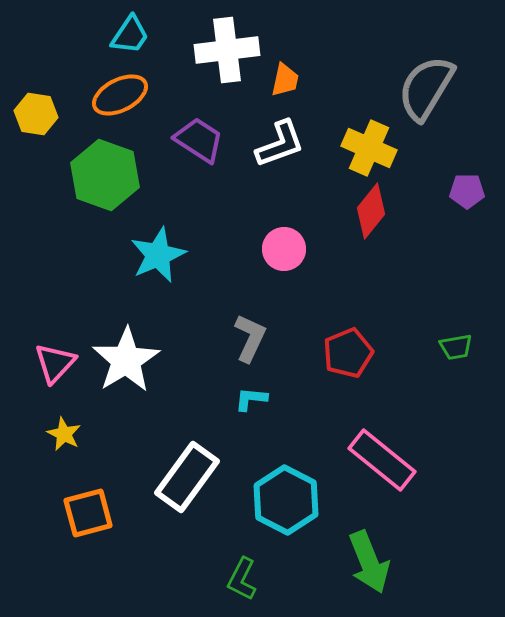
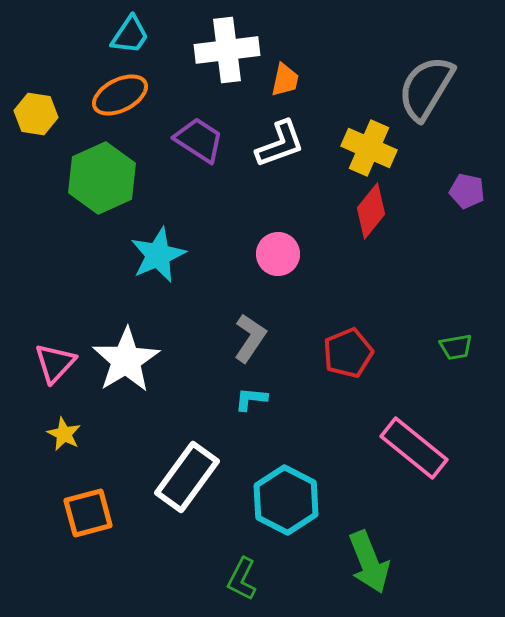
green hexagon: moved 3 px left, 3 px down; rotated 16 degrees clockwise
purple pentagon: rotated 12 degrees clockwise
pink circle: moved 6 px left, 5 px down
gray L-shape: rotated 9 degrees clockwise
pink rectangle: moved 32 px right, 12 px up
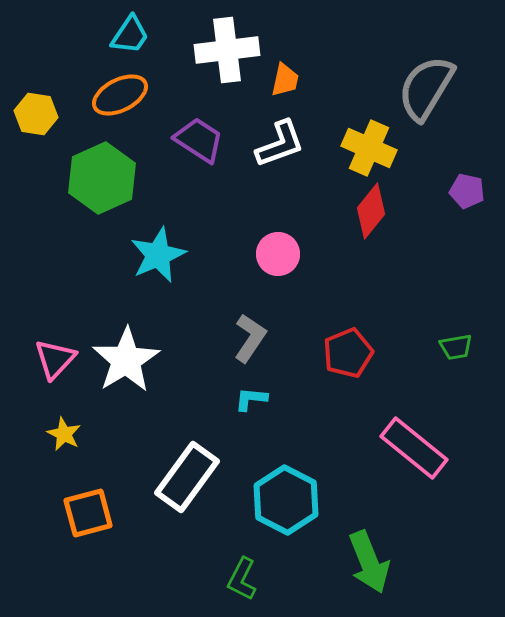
pink triangle: moved 4 px up
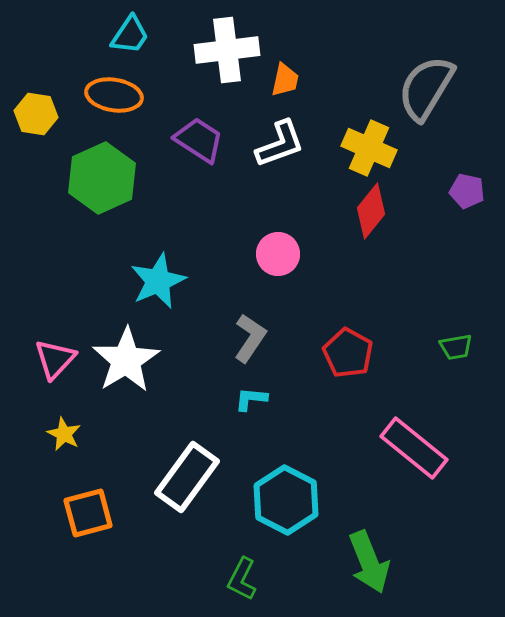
orange ellipse: moved 6 px left; rotated 36 degrees clockwise
cyan star: moved 26 px down
red pentagon: rotated 21 degrees counterclockwise
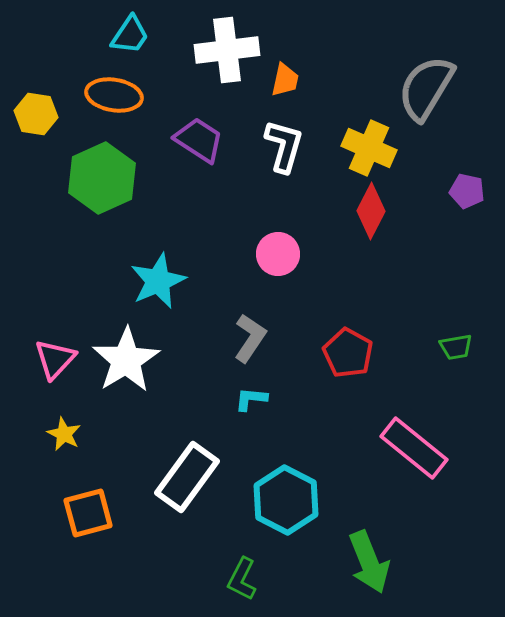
white L-shape: moved 4 px right, 2 px down; rotated 54 degrees counterclockwise
red diamond: rotated 12 degrees counterclockwise
